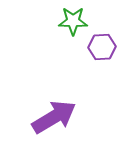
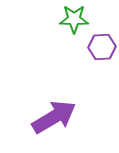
green star: moved 1 px right, 2 px up
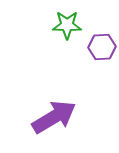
green star: moved 7 px left, 6 px down
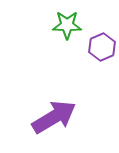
purple hexagon: rotated 20 degrees counterclockwise
